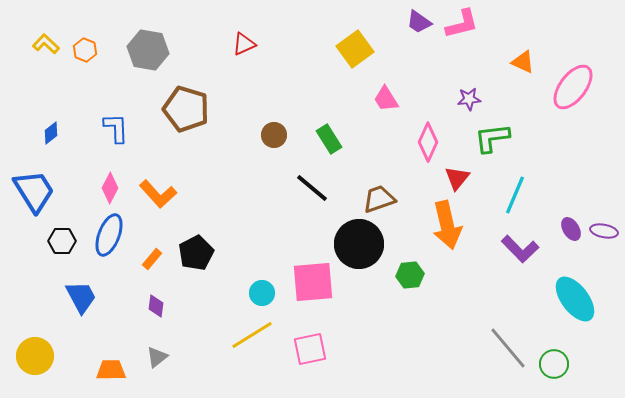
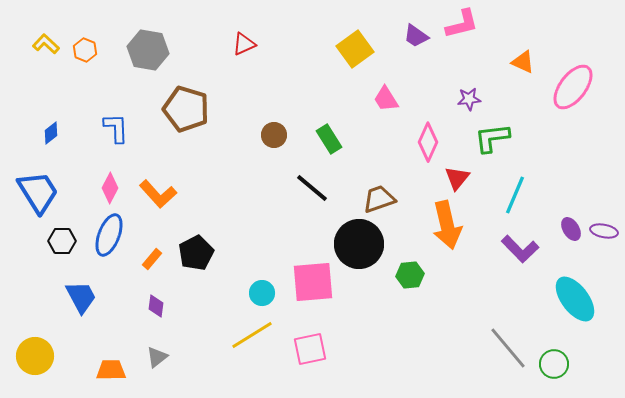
purple trapezoid at (419, 22): moved 3 px left, 14 px down
blue trapezoid at (34, 191): moved 4 px right, 1 px down
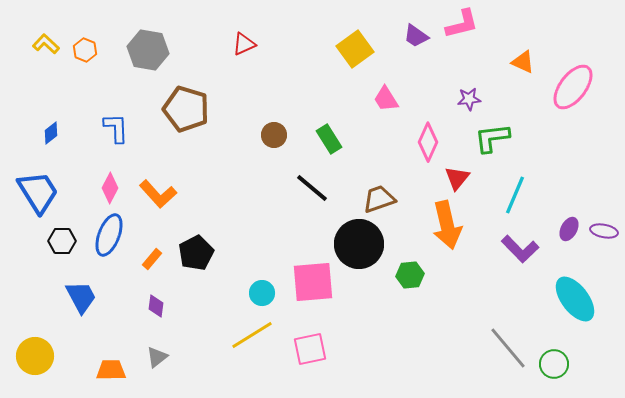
purple ellipse at (571, 229): moved 2 px left; rotated 60 degrees clockwise
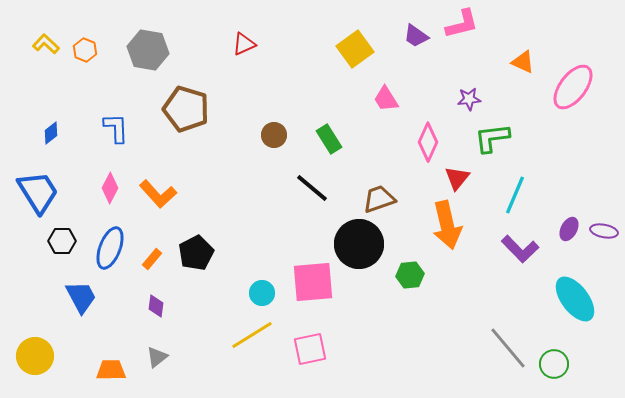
blue ellipse at (109, 235): moved 1 px right, 13 px down
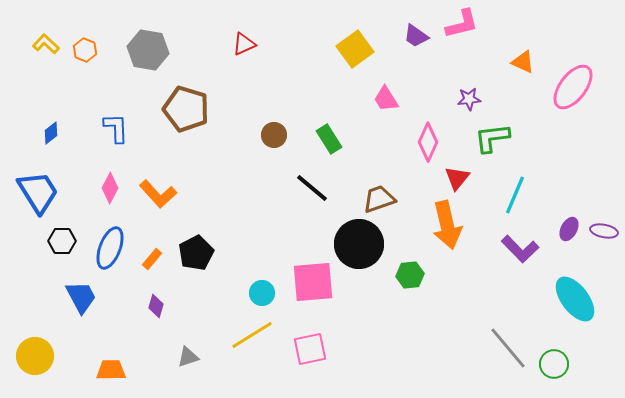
purple diamond at (156, 306): rotated 10 degrees clockwise
gray triangle at (157, 357): moved 31 px right; rotated 20 degrees clockwise
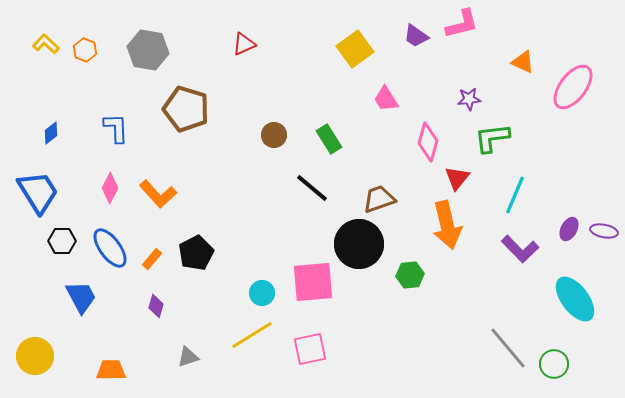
pink diamond at (428, 142): rotated 9 degrees counterclockwise
blue ellipse at (110, 248): rotated 57 degrees counterclockwise
